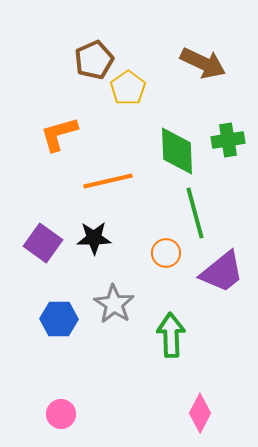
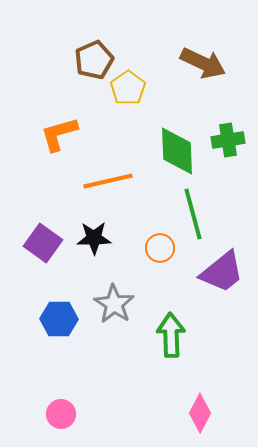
green line: moved 2 px left, 1 px down
orange circle: moved 6 px left, 5 px up
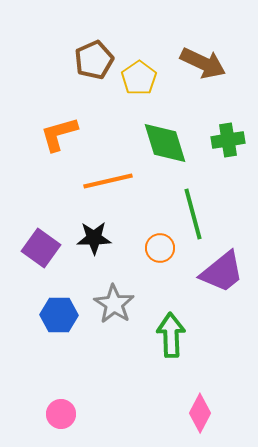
yellow pentagon: moved 11 px right, 10 px up
green diamond: moved 12 px left, 8 px up; rotated 15 degrees counterclockwise
purple square: moved 2 px left, 5 px down
blue hexagon: moved 4 px up
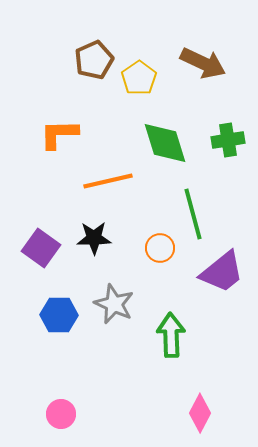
orange L-shape: rotated 15 degrees clockwise
gray star: rotated 9 degrees counterclockwise
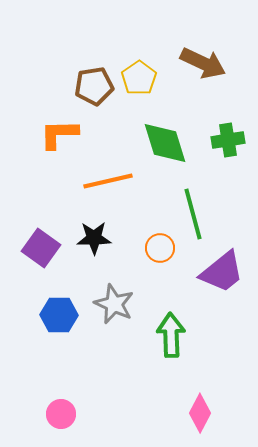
brown pentagon: moved 26 px down; rotated 15 degrees clockwise
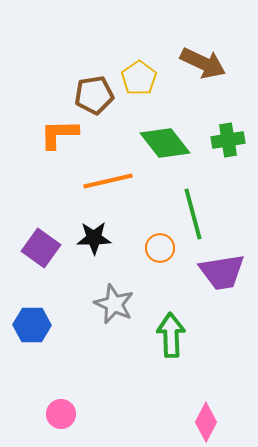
brown pentagon: moved 9 px down
green diamond: rotated 21 degrees counterclockwise
purple trapezoid: rotated 30 degrees clockwise
blue hexagon: moved 27 px left, 10 px down
pink diamond: moved 6 px right, 9 px down
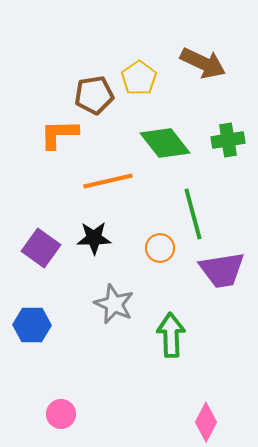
purple trapezoid: moved 2 px up
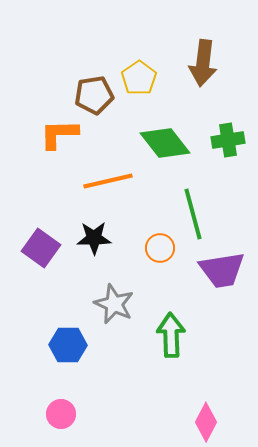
brown arrow: rotated 72 degrees clockwise
blue hexagon: moved 36 px right, 20 px down
